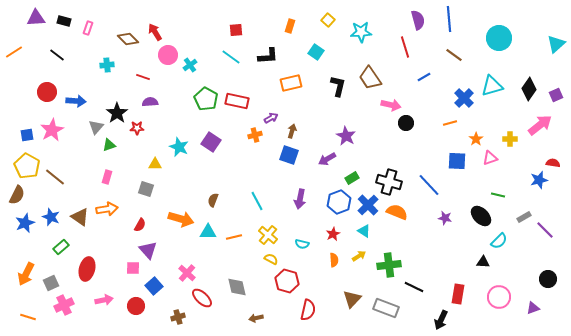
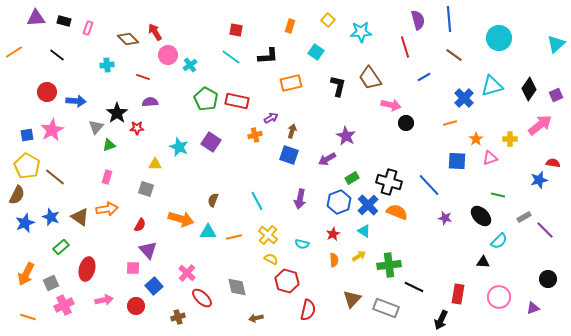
red square at (236, 30): rotated 16 degrees clockwise
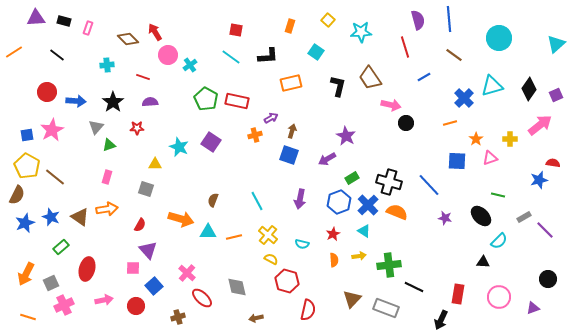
black star at (117, 113): moved 4 px left, 11 px up
yellow arrow at (359, 256): rotated 24 degrees clockwise
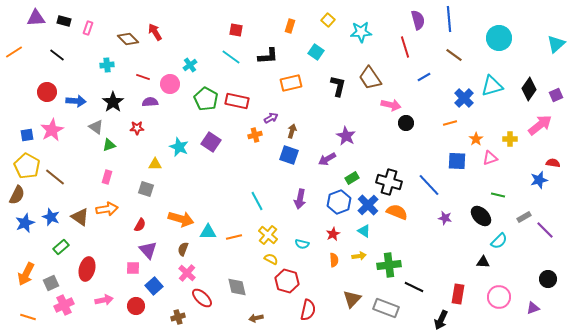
pink circle at (168, 55): moved 2 px right, 29 px down
gray triangle at (96, 127): rotated 35 degrees counterclockwise
brown semicircle at (213, 200): moved 30 px left, 49 px down
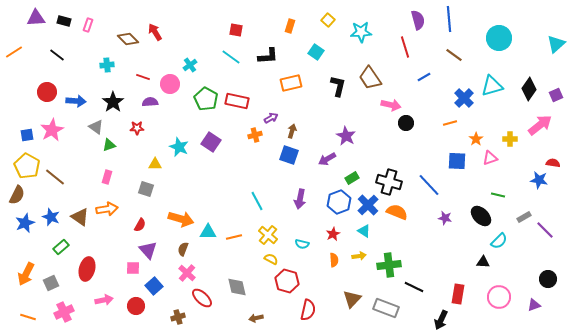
pink rectangle at (88, 28): moved 3 px up
blue star at (539, 180): rotated 24 degrees clockwise
pink cross at (64, 305): moved 7 px down
purple triangle at (533, 308): moved 1 px right, 3 px up
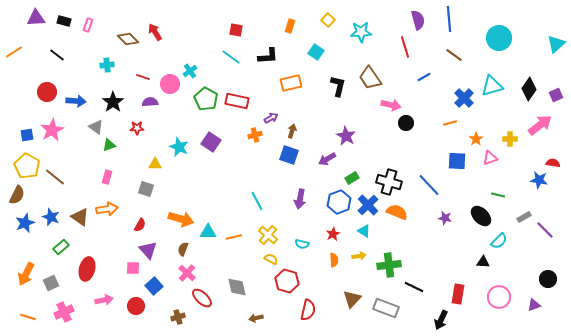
cyan cross at (190, 65): moved 6 px down
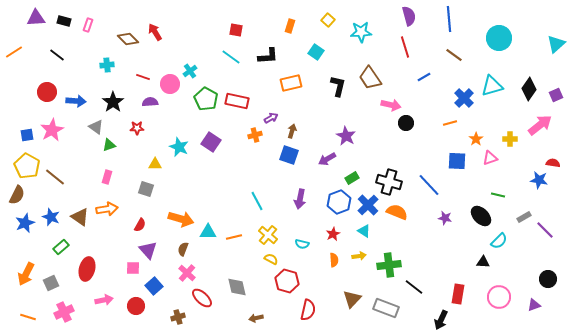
purple semicircle at (418, 20): moved 9 px left, 4 px up
black line at (414, 287): rotated 12 degrees clockwise
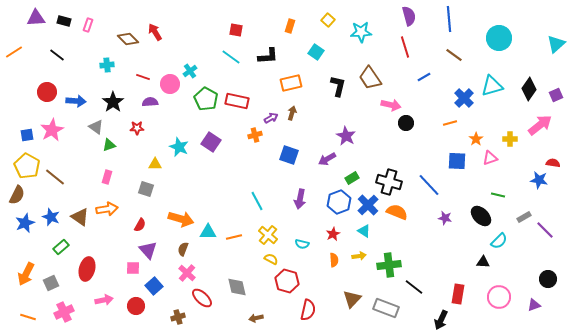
brown arrow at (292, 131): moved 18 px up
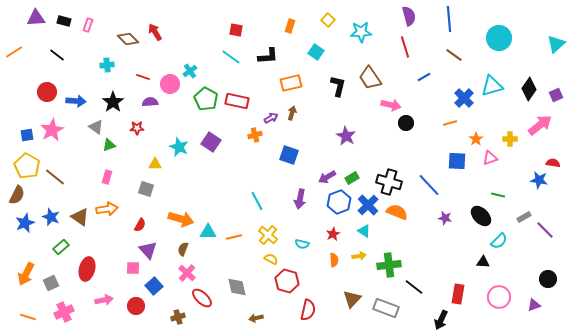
purple arrow at (327, 159): moved 18 px down
